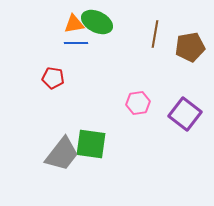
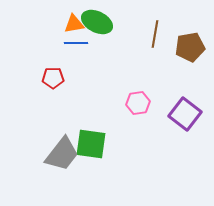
red pentagon: rotated 10 degrees counterclockwise
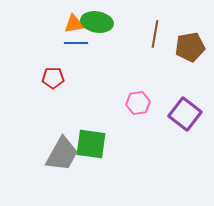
green ellipse: rotated 16 degrees counterclockwise
gray trapezoid: rotated 9 degrees counterclockwise
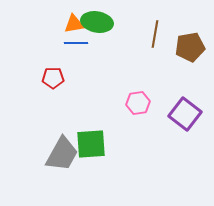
green square: rotated 12 degrees counterclockwise
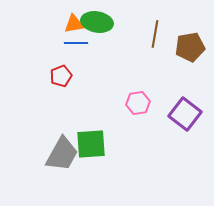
red pentagon: moved 8 px right, 2 px up; rotated 20 degrees counterclockwise
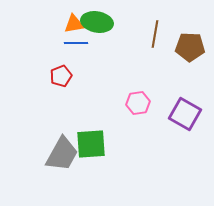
brown pentagon: rotated 12 degrees clockwise
purple square: rotated 8 degrees counterclockwise
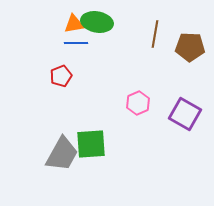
pink hexagon: rotated 15 degrees counterclockwise
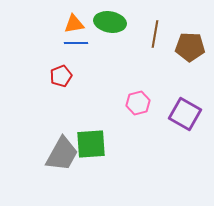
green ellipse: moved 13 px right
pink hexagon: rotated 10 degrees clockwise
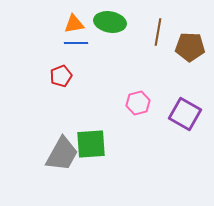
brown line: moved 3 px right, 2 px up
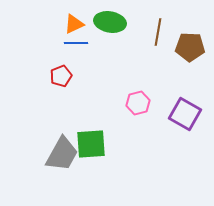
orange triangle: rotated 15 degrees counterclockwise
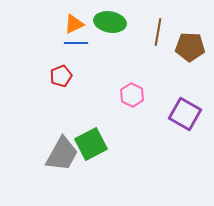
pink hexagon: moved 6 px left, 8 px up; rotated 20 degrees counterclockwise
green square: rotated 24 degrees counterclockwise
